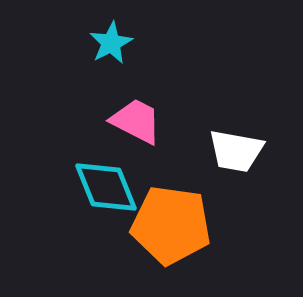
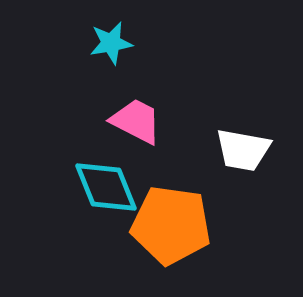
cyan star: rotated 18 degrees clockwise
white trapezoid: moved 7 px right, 1 px up
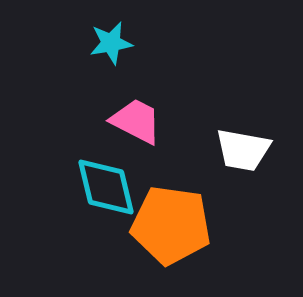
cyan diamond: rotated 8 degrees clockwise
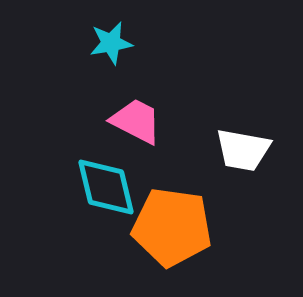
orange pentagon: moved 1 px right, 2 px down
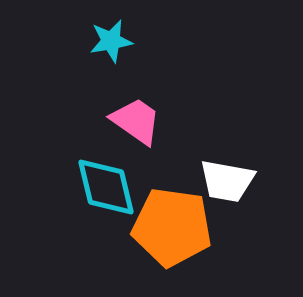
cyan star: moved 2 px up
pink trapezoid: rotated 8 degrees clockwise
white trapezoid: moved 16 px left, 31 px down
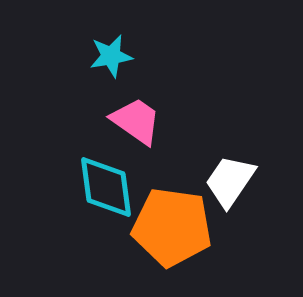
cyan star: moved 15 px down
white trapezoid: moved 3 px right; rotated 114 degrees clockwise
cyan diamond: rotated 6 degrees clockwise
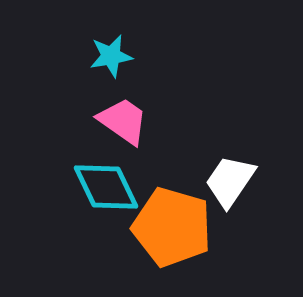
pink trapezoid: moved 13 px left
cyan diamond: rotated 18 degrees counterclockwise
orange pentagon: rotated 8 degrees clockwise
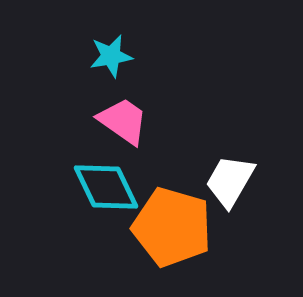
white trapezoid: rotated 4 degrees counterclockwise
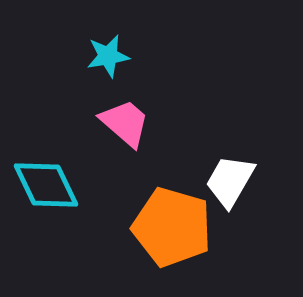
cyan star: moved 3 px left
pink trapezoid: moved 2 px right, 2 px down; rotated 6 degrees clockwise
cyan diamond: moved 60 px left, 2 px up
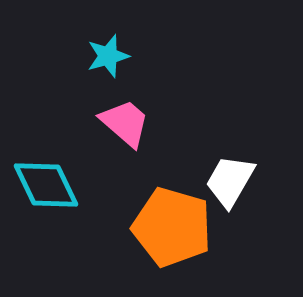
cyan star: rotated 6 degrees counterclockwise
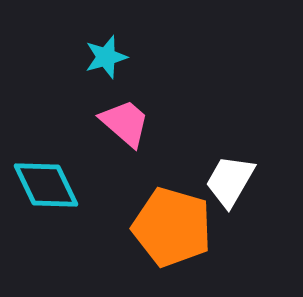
cyan star: moved 2 px left, 1 px down
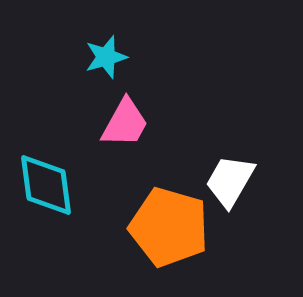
pink trapezoid: rotated 78 degrees clockwise
cyan diamond: rotated 18 degrees clockwise
orange pentagon: moved 3 px left
